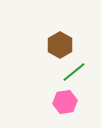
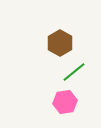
brown hexagon: moved 2 px up
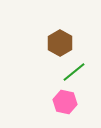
pink hexagon: rotated 20 degrees clockwise
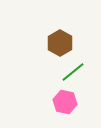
green line: moved 1 px left
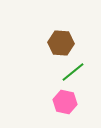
brown hexagon: moved 1 px right; rotated 25 degrees counterclockwise
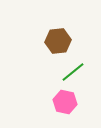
brown hexagon: moved 3 px left, 2 px up; rotated 10 degrees counterclockwise
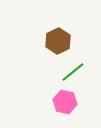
brown hexagon: rotated 20 degrees counterclockwise
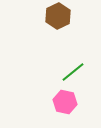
brown hexagon: moved 25 px up
